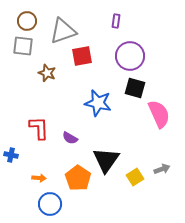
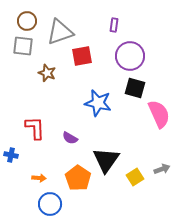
purple rectangle: moved 2 px left, 4 px down
gray triangle: moved 3 px left, 1 px down
red L-shape: moved 4 px left
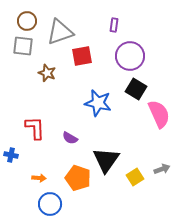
black square: moved 1 px right, 1 px down; rotated 15 degrees clockwise
orange pentagon: rotated 15 degrees counterclockwise
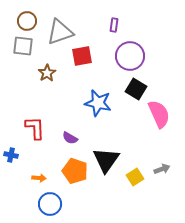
brown star: rotated 18 degrees clockwise
orange pentagon: moved 3 px left, 7 px up
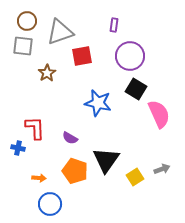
blue cross: moved 7 px right, 7 px up
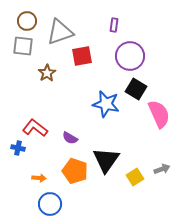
blue star: moved 8 px right, 1 px down
red L-shape: rotated 50 degrees counterclockwise
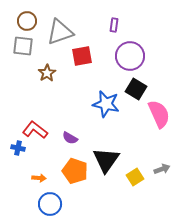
red L-shape: moved 2 px down
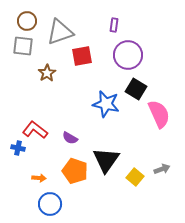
purple circle: moved 2 px left, 1 px up
yellow square: rotated 18 degrees counterclockwise
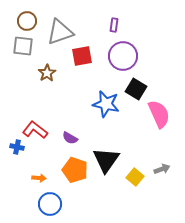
purple circle: moved 5 px left, 1 px down
blue cross: moved 1 px left, 1 px up
orange pentagon: moved 1 px up
